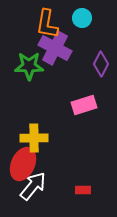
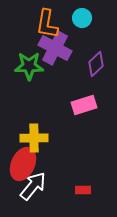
purple diamond: moved 5 px left; rotated 20 degrees clockwise
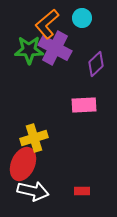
orange L-shape: rotated 40 degrees clockwise
green star: moved 16 px up
pink rectangle: rotated 15 degrees clockwise
yellow cross: rotated 16 degrees counterclockwise
white arrow: moved 5 px down; rotated 64 degrees clockwise
red rectangle: moved 1 px left, 1 px down
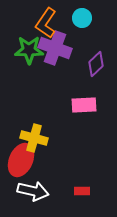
orange L-shape: moved 1 px left, 1 px up; rotated 16 degrees counterclockwise
purple cross: rotated 8 degrees counterclockwise
yellow cross: rotated 32 degrees clockwise
red ellipse: moved 2 px left, 4 px up
